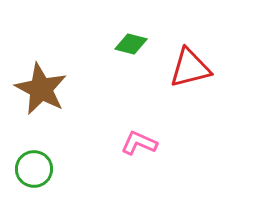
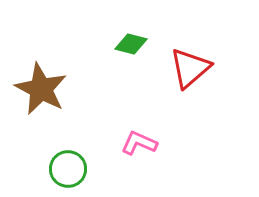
red triangle: rotated 27 degrees counterclockwise
green circle: moved 34 px right
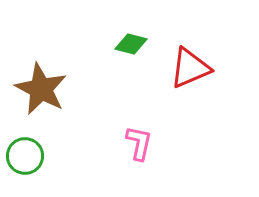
red triangle: rotated 18 degrees clockwise
pink L-shape: rotated 78 degrees clockwise
green circle: moved 43 px left, 13 px up
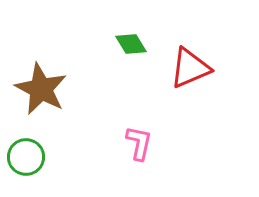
green diamond: rotated 44 degrees clockwise
green circle: moved 1 px right, 1 px down
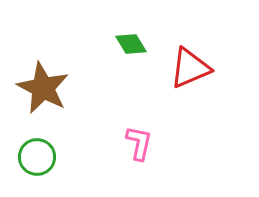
brown star: moved 2 px right, 1 px up
green circle: moved 11 px right
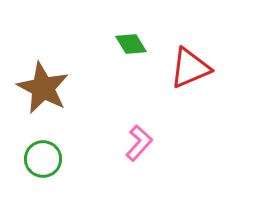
pink L-shape: rotated 30 degrees clockwise
green circle: moved 6 px right, 2 px down
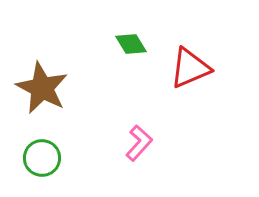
brown star: moved 1 px left
green circle: moved 1 px left, 1 px up
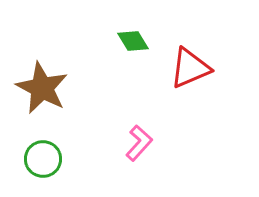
green diamond: moved 2 px right, 3 px up
green circle: moved 1 px right, 1 px down
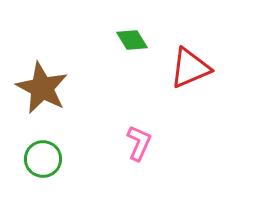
green diamond: moved 1 px left, 1 px up
pink L-shape: rotated 18 degrees counterclockwise
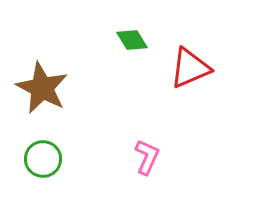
pink L-shape: moved 8 px right, 14 px down
